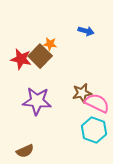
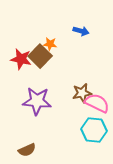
blue arrow: moved 5 px left
cyan hexagon: rotated 15 degrees counterclockwise
brown semicircle: moved 2 px right, 1 px up
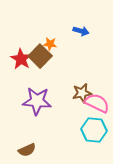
red star: rotated 20 degrees clockwise
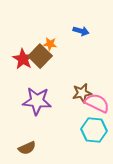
red star: moved 2 px right
brown semicircle: moved 2 px up
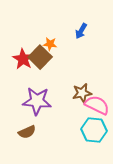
blue arrow: rotated 105 degrees clockwise
brown square: moved 1 px down
pink semicircle: moved 2 px down
brown semicircle: moved 16 px up
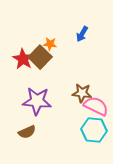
blue arrow: moved 1 px right, 3 px down
brown star: rotated 18 degrees clockwise
pink semicircle: moved 1 px left, 1 px down
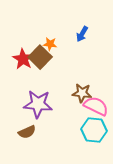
purple star: moved 1 px right, 3 px down
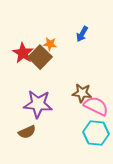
red star: moved 6 px up
cyan hexagon: moved 2 px right, 3 px down
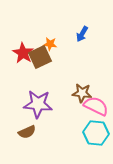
brown square: rotated 20 degrees clockwise
